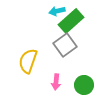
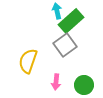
cyan arrow: rotated 91 degrees clockwise
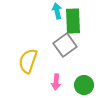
green rectangle: moved 2 px right; rotated 50 degrees counterclockwise
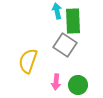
gray square: rotated 20 degrees counterclockwise
green circle: moved 6 px left
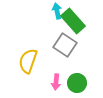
green rectangle: rotated 40 degrees counterclockwise
green circle: moved 1 px left, 2 px up
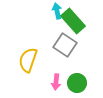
yellow semicircle: moved 1 px up
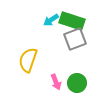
cyan arrow: moved 6 px left, 9 px down; rotated 112 degrees counterclockwise
green rectangle: moved 1 px left; rotated 30 degrees counterclockwise
gray square: moved 10 px right, 6 px up; rotated 35 degrees clockwise
pink arrow: rotated 28 degrees counterclockwise
